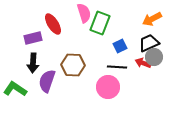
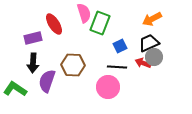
red ellipse: moved 1 px right
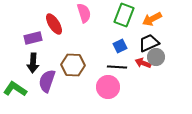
green rectangle: moved 24 px right, 8 px up
gray circle: moved 2 px right
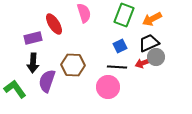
red arrow: rotated 42 degrees counterclockwise
green L-shape: rotated 20 degrees clockwise
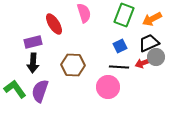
purple rectangle: moved 4 px down
black line: moved 2 px right
purple semicircle: moved 7 px left, 10 px down
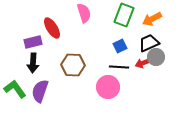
red ellipse: moved 2 px left, 4 px down
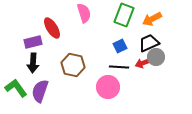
brown hexagon: rotated 10 degrees clockwise
green L-shape: moved 1 px right, 1 px up
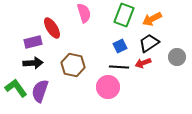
black trapezoid: rotated 10 degrees counterclockwise
gray circle: moved 21 px right
black arrow: rotated 96 degrees counterclockwise
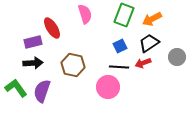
pink semicircle: moved 1 px right, 1 px down
purple semicircle: moved 2 px right
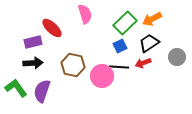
green rectangle: moved 1 px right, 8 px down; rotated 25 degrees clockwise
red ellipse: rotated 15 degrees counterclockwise
pink circle: moved 6 px left, 11 px up
